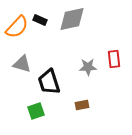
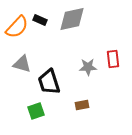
red rectangle: moved 1 px left
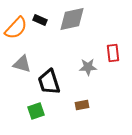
orange semicircle: moved 1 px left, 1 px down
red rectangle: moved 6 px up
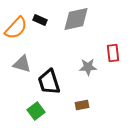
gray diamond: moved 4 px right
green square: rotated 18 degrees counterclockwise
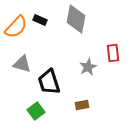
gray diamond: rotated 68 degrees counterclockwise
orange semicircle: moved 1 px up
gray star: rotated 24 degrees counterclockwise
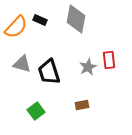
red rectangle: moved 4 px left, 7 px down
black trapezoid: moved 10 px up
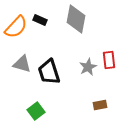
brown rectangle: moved 18 px right
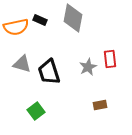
gray diamond: moved 3 px left, 1 px up
orange semicircle: rotated 35 degrees clockwise
red rectangle: moved 1 px right, 1 px up
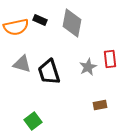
gray diamond: moved 1 px left, 5 px down
green square: moved 3 px left, 10 px down
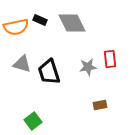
gray diamond: rotated 36 degrees counterclockwise
gray star: rotated 18 degrees clockwise
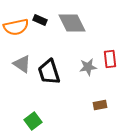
gray triangle: rotated 18 degrees clockwise
